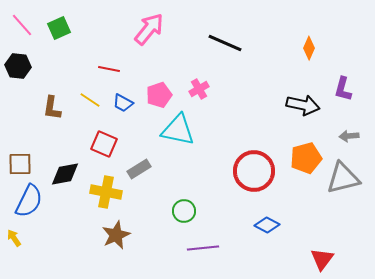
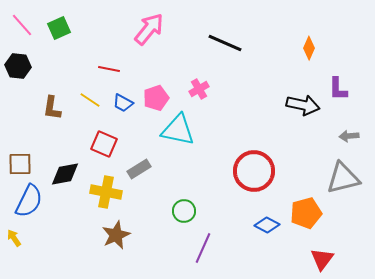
purple L-shape: moved 5 px left; rotated 15 degrees counterclockwise
pink pentagon: moved 3 px left, 3 px down
orange pentagon: moved 55 px down
purple line: rotated 60 degrees counterclockwise
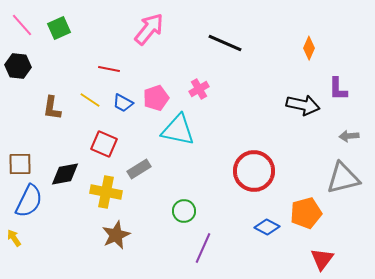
blue diamond: moved 2 px down
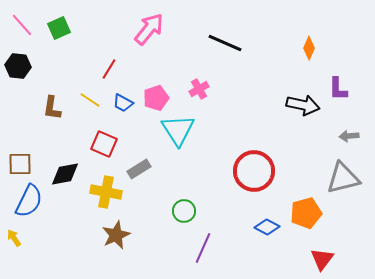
red line: rotated 70 degrees counterclockwise
cyan triangle: rotated 45 degrees clockwise
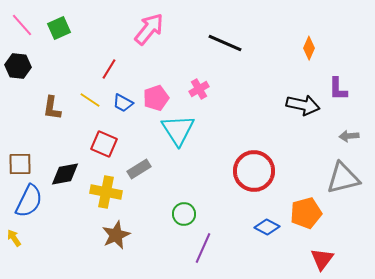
green circle: moved 3 px down
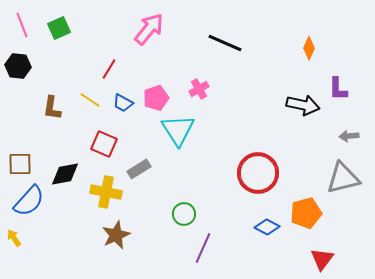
pink line: rotated 20 degrees clockwise
red circle: moved 4 px right, 2 px down
blue semicircle: rotated 16 degrees clockwise
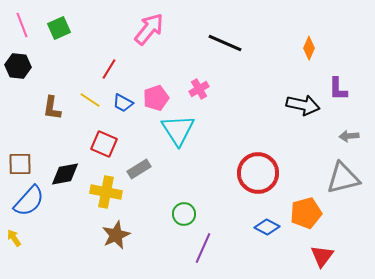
red triangle: moved 3 px up
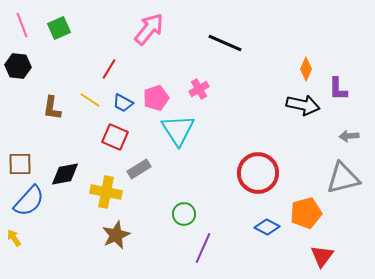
orange diamond: moved 3 px left, 21 px down
red square: moved 11 px right, 7 px up
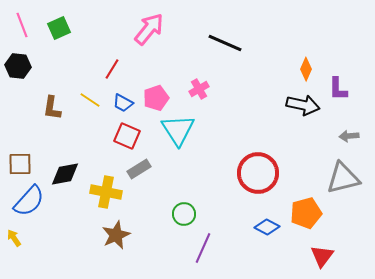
red line: moved 3 px right
red square: moved 12 px right, 1 px up
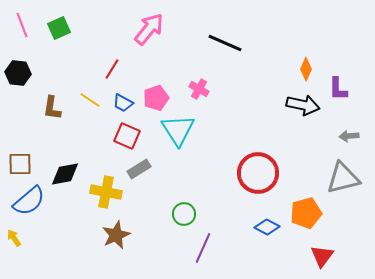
black hexagon: moved 7 px down
pink cross: rotated 30 degrees counterclockwise
blue semicircle: rotated 8 degrees clockwise
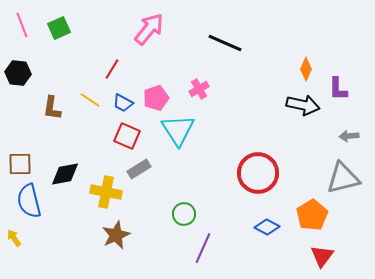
pink cross: rotated 30 degrees clockwise
blue semicircle: rotated 116 degrees clockwise
orange pentagon: moved 6 px right, 2 px down; rotated 16 degrees counterclockwise
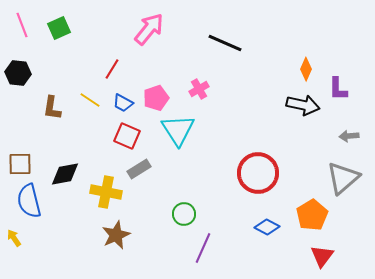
gray triangle: rotated 27 degrees counterclockwise
